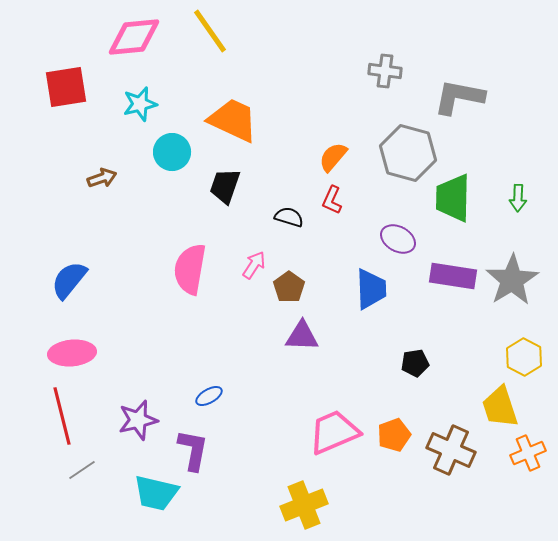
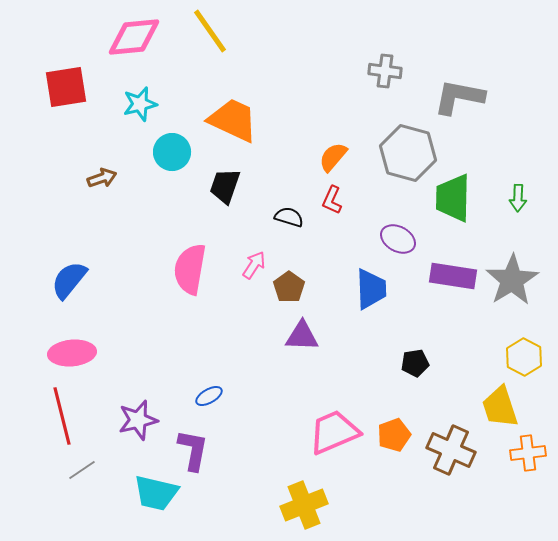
orange cross: rotated 16 degrees clockwise
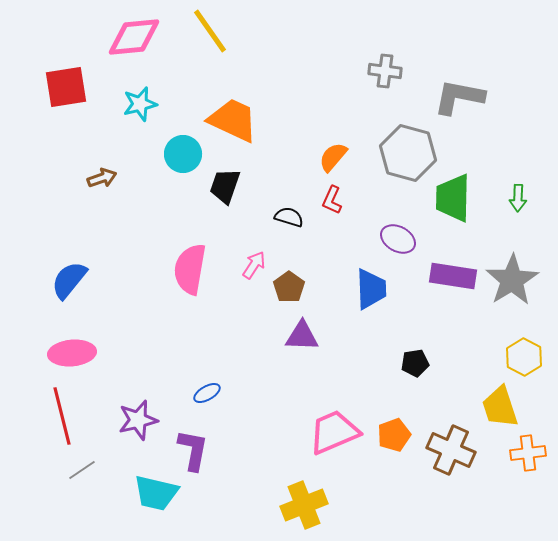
cyan circle: moved 11 px right, 2 px down
blue ellipse: moved 2 px left, 3 px up
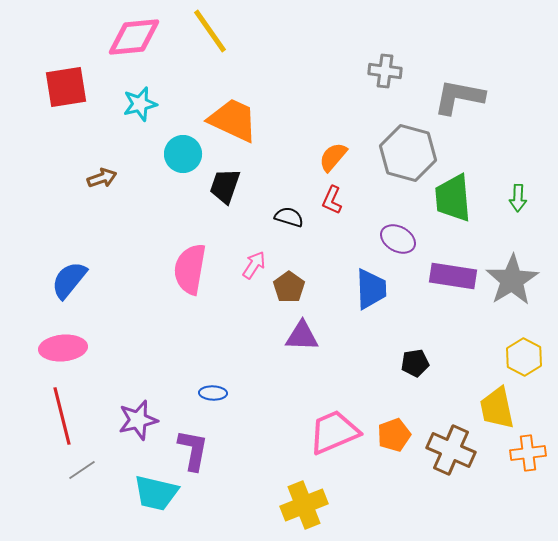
green trapezoid: rotated 6 degrees counterclockwise
pink ellipse: moved 9 px left, 5 px up
blue ellipse: moved 6 px right; rotated 32 degrees clockwise
yellow trapezoid: moved 3 px left, 1 px down; rotated 6 degrees clockwise
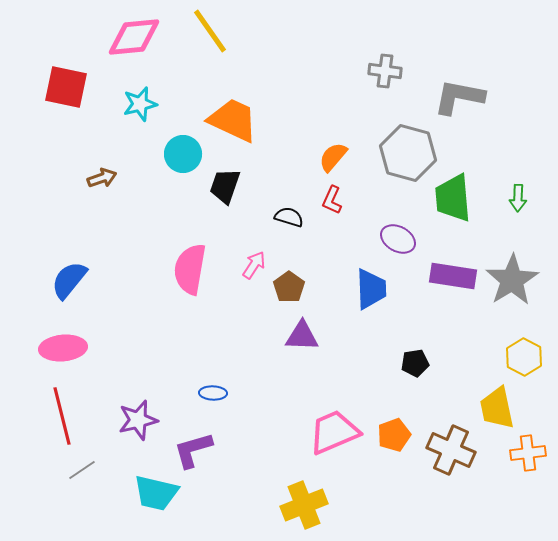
red square: rotated 21 degrees clockwise
purple L-shape: rotated 117 degrees counterclockwise
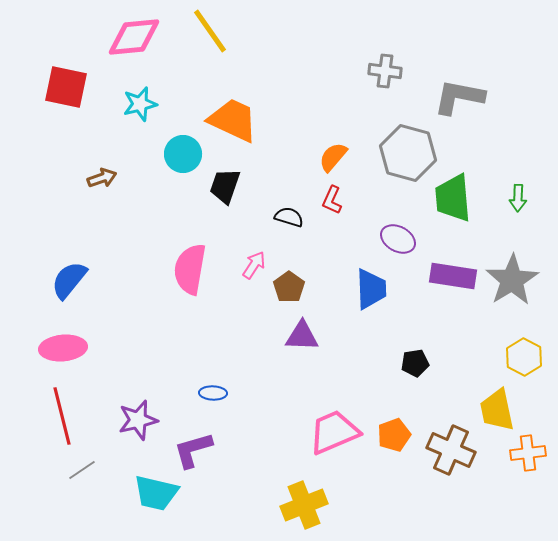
yellow trapezoid: moved 2 px down
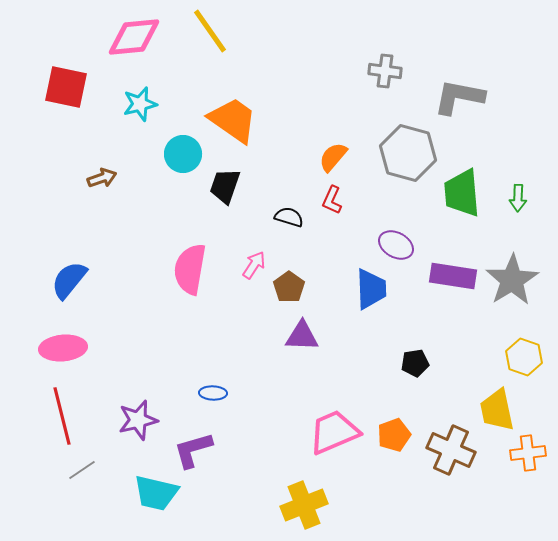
orange trapezoid: rotated 10 degrees clockwise
green trapezoid: moved 9 px right, 5 px up
purple ellipse: moved 2 px left, 6 px down
yellow hexagon: rotated 9 degrees counterclockwise
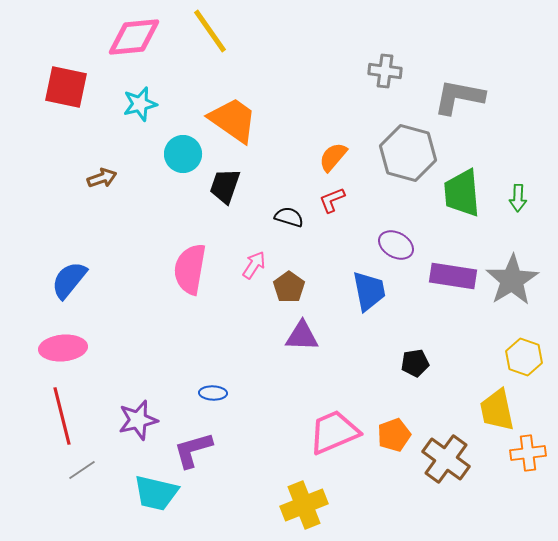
red L-shape: rotated 44 degrees clockwise
blue trapezoid: moved 2 px left, 2 px down; rotated 9 degrees counterclockwise
brown cross: moved 5 px left, 9 px down; rotated 12 degrees clockwise
